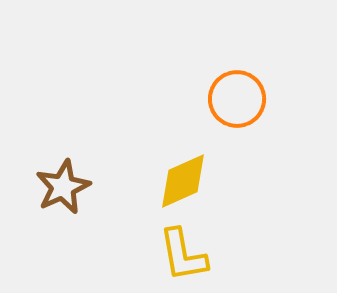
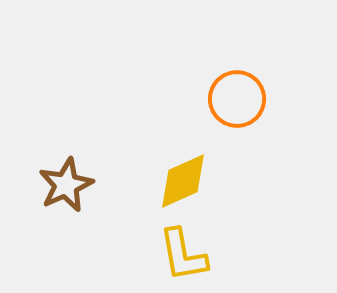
brown star: moved 3 px right, 2 px up
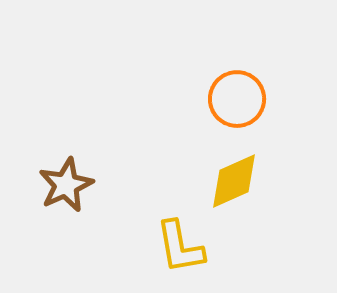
yellow diamond: moved 51 px right
yellow L-shape: moved 3 px left, 8 px up
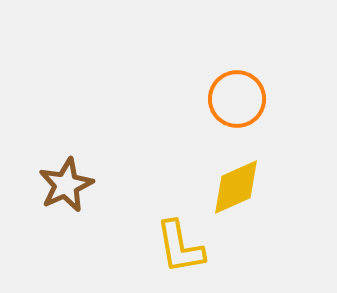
yellow diamond: moved 2 px right, 6 px down
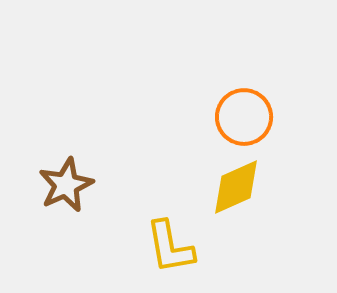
orange circle: moved 7 px right, 18 px down
yellow L-shape: moved 10 px left
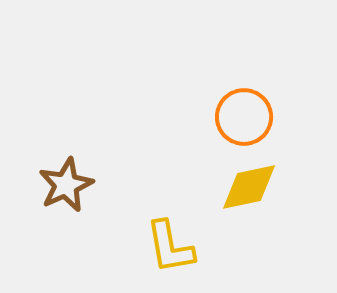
yellow diamond: moved 13 px right; rotated 12 degrees clockwise
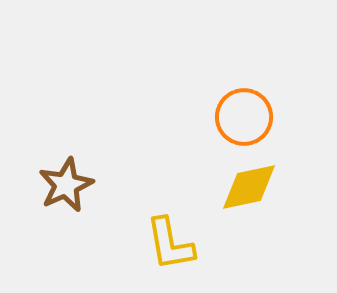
yellow L-shape: moved 3 px up
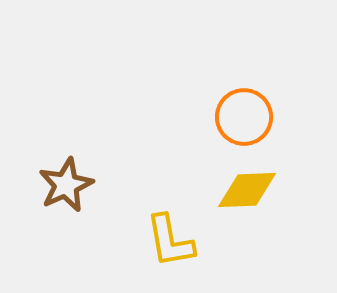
yellow diamond: moved 2 px left, 3 px down; rotated 10 degrees clockwise
yellow L-shape: moved 3 px up
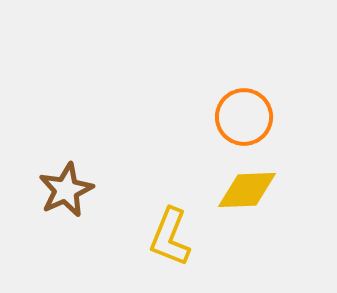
brown star: moved 5 px down
yellow L-shape: moved 4 px up; rotated 32 degrees clockwise
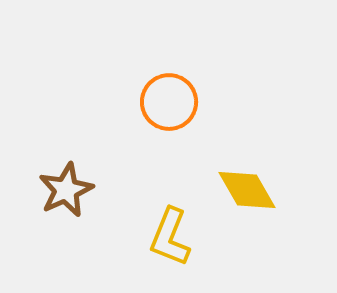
orange circle: moved 75 px left, 15 px up
yellow diamond: rotated 62 degrees clockwise
